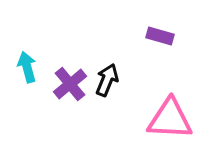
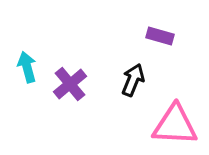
black arrow: moved 26 px right
pink triangle: moved 5 px right, 6 px down
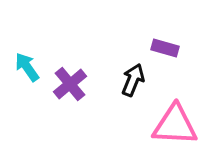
purple rectangle: moved 5 px right, 12 px down
cyan arrow: rotated 20 degrees counterclockwise
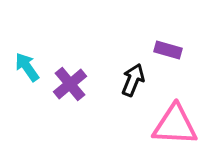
purple rectangle: moved 3 px right, 2 px down
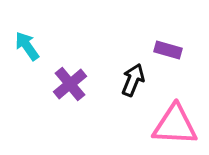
cyan arrow: moved 21 px up
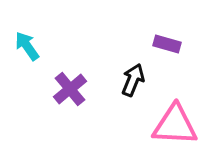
purple rectangle: moved 1 px left, 6 px up
purple cross: moved 5 px down
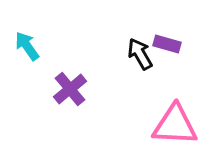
black arrow: moved 7 px right, 26 px up; rotated 52 degrees counterclockwise
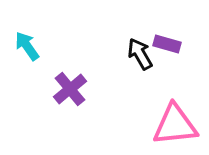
pink triangle: rotated 9 degrees counterclockwise
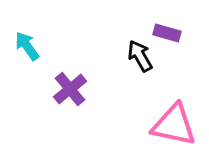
purple rectangle: moved 11 px up
black arrow: moved 2 px down
pink triangle: moved 1 px left; rotated 18 degrees clockwise
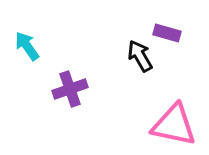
purple cross: rotated 20 degrees clockwise
